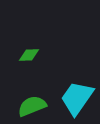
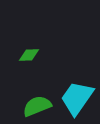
green semicircle: moved 5 px right
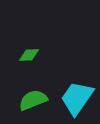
green semicircle: moved 4 px left, 6 px up
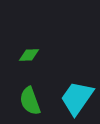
green semicircle: moved 3 px left, 1 px down; rotated 88 degrees counterclockwise
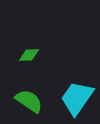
green semicircle: moved 1 px left; rotated 144 degrees clockwise
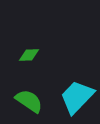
cyan trapezoid: moved 1 px up; rotated 9 degrees clockwise
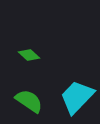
green diamond: rotated 45 degrees clockwise
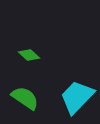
green semicircle: moved 4 px left, 3 px up
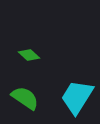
cyan trapezoid: rotated 12 degrees counterclockwise
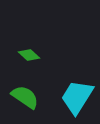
green semicircle: moved 1 px up
